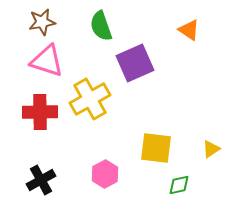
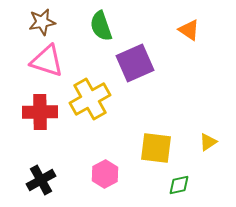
yellow triangle: moved 3 px left, 7 px up
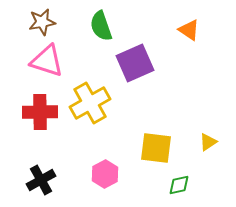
yellow cross: moved 4 px down
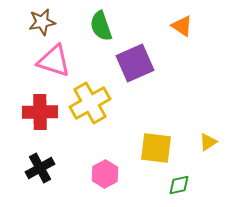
orange triangle: moved 7 px left, 4 px up
pink triangle: moved 7 px right
black cross: moved 1 px left, 12 px up
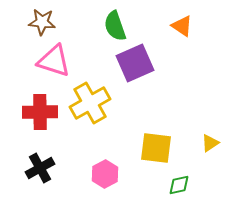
brown star: rotated 16 degrees clockwise
green semicircle: moved 14 px right
yellow triangle: moved 2 px right, 1 px down
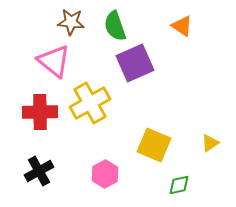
brown star: moved 29 px right
pink triangle: rotated 21 degrees clockwise
yellow square: moved 2 px left, 3 px up; rotated 16 degrees clockwise
black cross: moved 1 px left, 3 px down
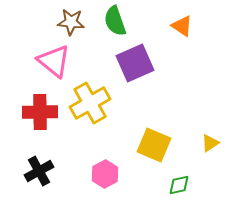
green semicircle: moved 5 px up
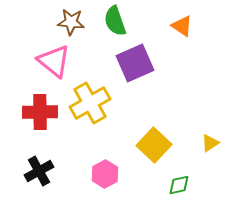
yellow square: rotated 20 degrees clockwise
